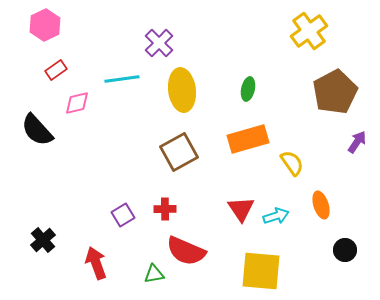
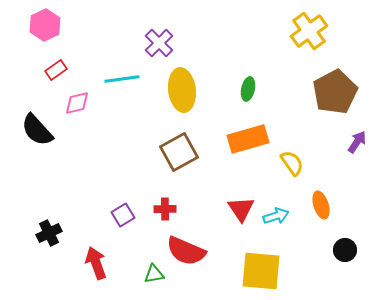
black cross: moved 6 px right, 7 px up; rotated 15 degrees clockwise
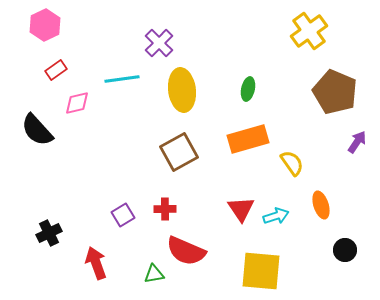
brown pentagon: rotated 21 degrees counterclockwise
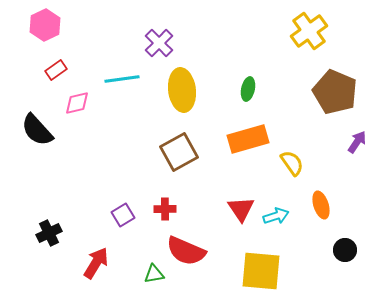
red arrow: rotated 52 degrees clockwise
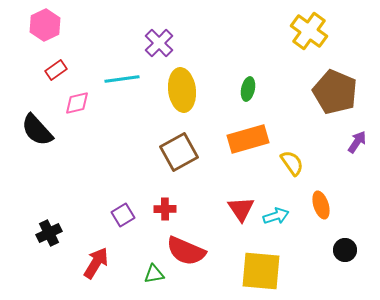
yellow cross: rotated 18 degrees counterclockwise
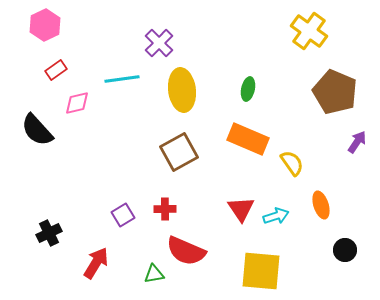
orange rectangle: rotated 39 degrees clockwise
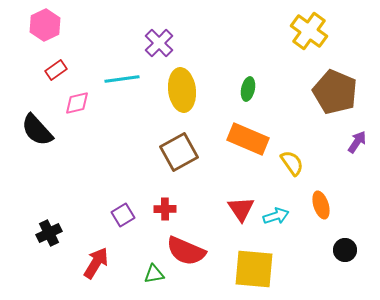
yellow square: moved 7 px left, 2 px up
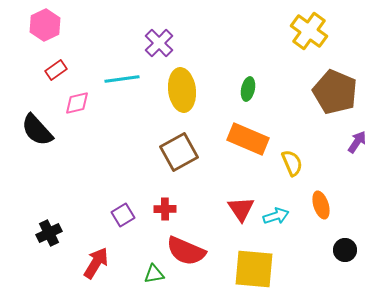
yellow semicircle: rotated 12 degrees clockwise
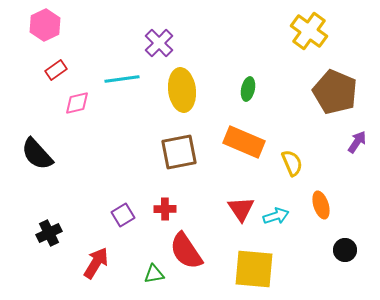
black semicircle: moved 24 px down
orange rectangle: moved 4 px left, 3 px down
brown square: rotated 18 degrees clockwise
red semicircle: rotated 33 degrees clockwise
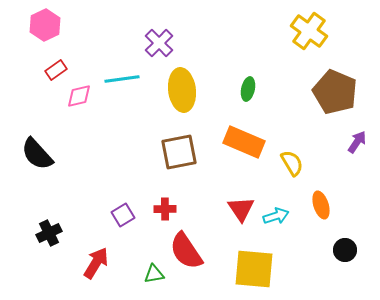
pink diamond: moved 2 px right, 7 px up
yellow semicircle: rotated 8 degrees counterclockwise
